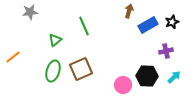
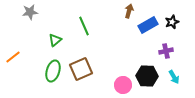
cyan arrow: rotated 104 degrees clockwise
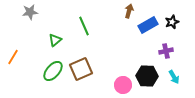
orange line: rotated 21 degrees counterclockwise
green ellipse: rotated 25 degrees clockwise
